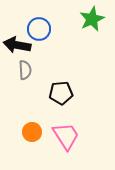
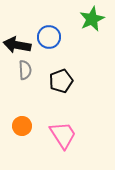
blue circle: moved 10 px right, 8 px down
black pentagon: moved 12 px up; rotated 15 degrees counterclockwise
orange circle: moved 10 px left, 6 px up
pink trapezoid: moved 3 px left, 1 px up
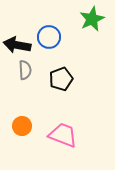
black pentagon: moved 2 px up
pink trapezoid: rotated 36 degrees counterclockwise
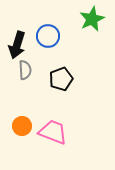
blue circle: moved 1 px left, 1 px up
black arrow: rotated 84 degrees counterclockwise
pink trapezoid: moved 10 px left, 3 px up
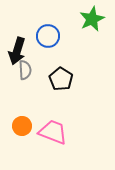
black arrow: moved 6 px down
black pentagon: rotated 20 degrees counterclockwise
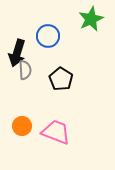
green star: moved 1 px left
black arrow: moved 2 px down
pink trapezoid: moved 3 px right
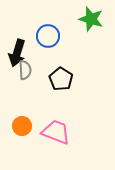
green star: rotated 30 degrees counterclockwise
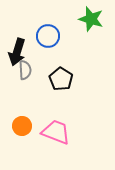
black arrow: moved 1 px up
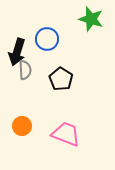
blue circle: moved 1 px left, 3 px down
pink trapezoid: moved 10 px right, 2 px down
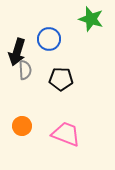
blue circle: moved 2 px right
black pentagon: rotated 30 degrees counterclockwise
